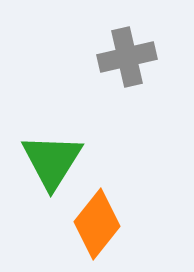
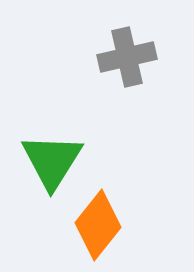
orange diamond: moved 1 px right, 1 px down
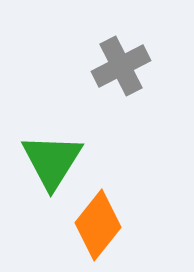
gray cross: moved 6 px left, 9 px down; rotated 14 degrees counterclockwise
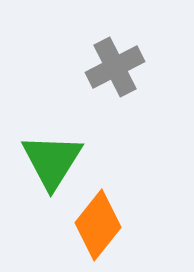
gray cross: moved 6 px left, 1 px down
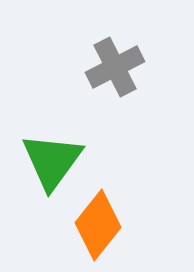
green triangle: rotated 4 degrees clockwise
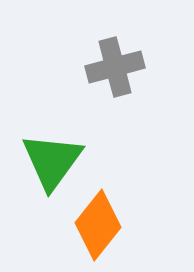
gray cross: rotated 12 degrees clockwise
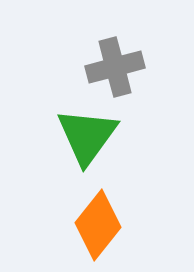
green triangle: moved 35 px right, 25 px up
